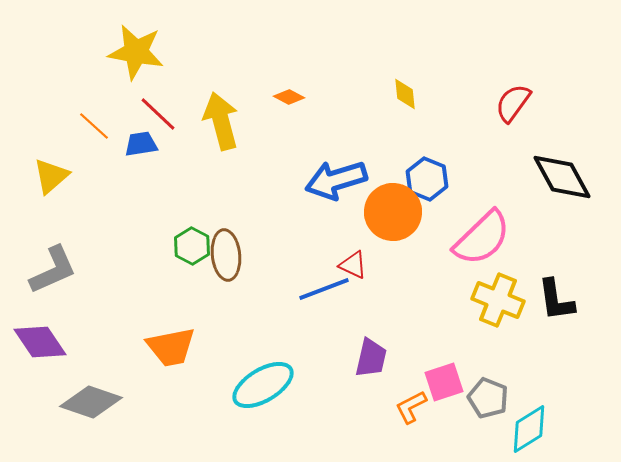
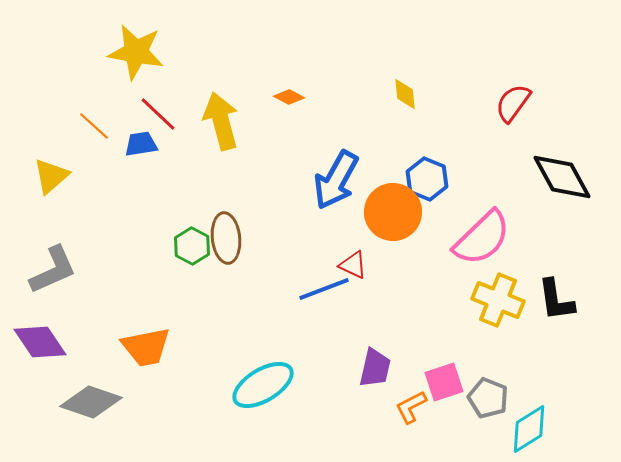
blue arrow: rotated 44 degrees counterclockwise
brown ellipse: moved 17 px up
orange trapezoid: moved 25 px left
purple trapezoid: moved 4 px right, 10 px down
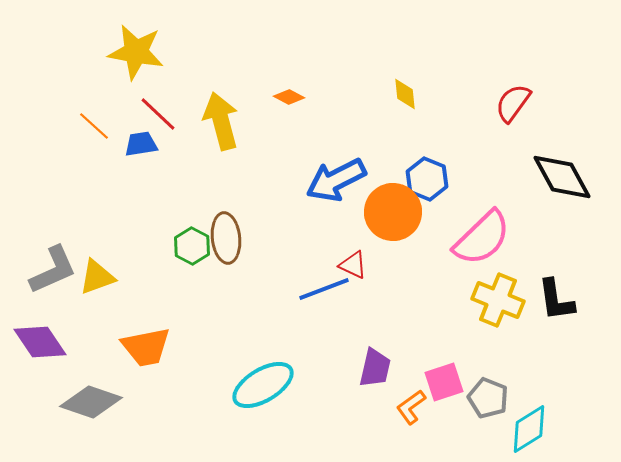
yellow triangle: moved 46 px right, 101 px down; rotated 21 degrees clockwise
blue arrow: rotated 34 degrees clockwise
orange L-shape: rotated 9 degrees counterclockwise
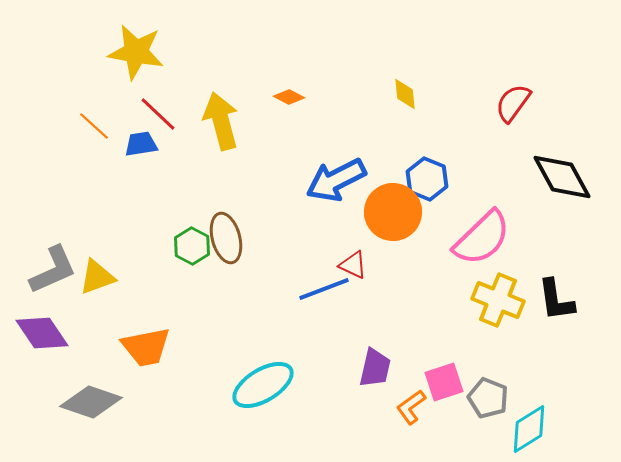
brown ellipse: rotated 9 degrees counterclockwise
purple diamond: moved 2 px right, 9 px up
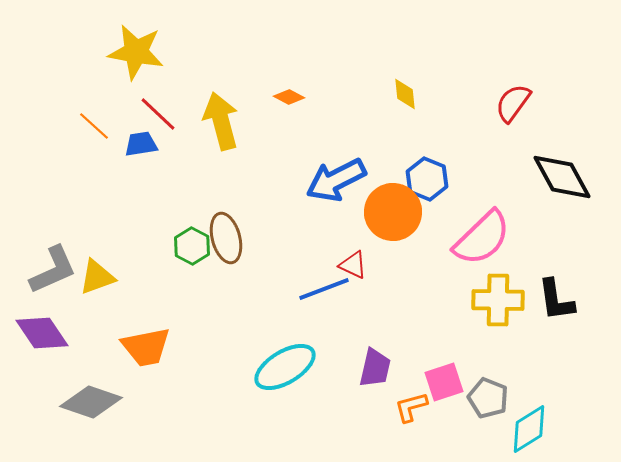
yellow cross: rotated 21 degrees counterclockwise
cyan ellipse: moved 22 px right, 18 px up
orange L-shape: rotated 21 degrees clockwise
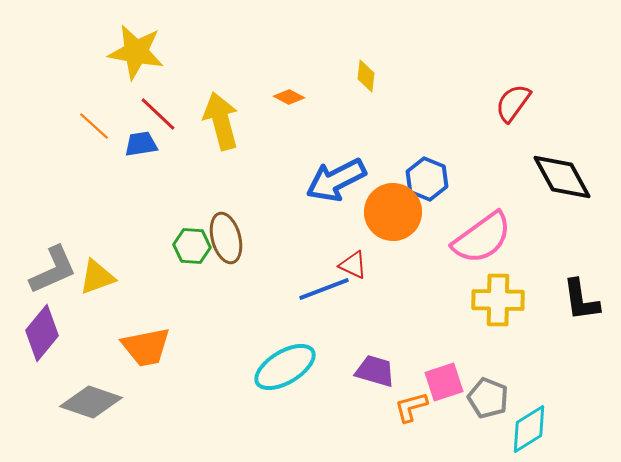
yellow diamond: moved 39 px left, 18 px up; rotated 12 degrees clockwise
pink semicircle: rotated 8 degrees clockwise
green hexagon: rotated 24 degrees counterclockwise
black L-shape: moved 25 px right
purple diamond: rotated 74 degrees clockwise
purple trapezoid: moved 3 px down; rotated 87 degrees counterclockwise
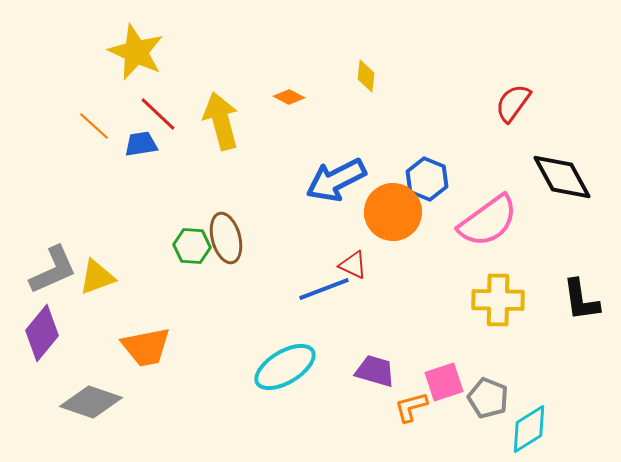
yellow star: rotated 14 degrees clockwise
pink semicircle: moved 6 px right, 17 px up
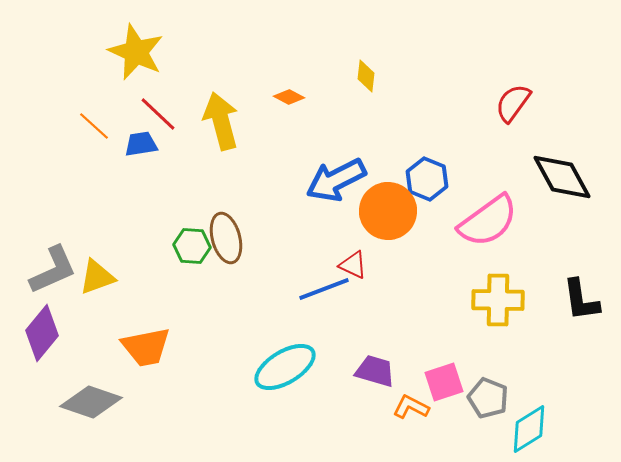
orange circle: moved 5 px left, 1 px up
orange L-shape: rotated 42 degrees clockwise
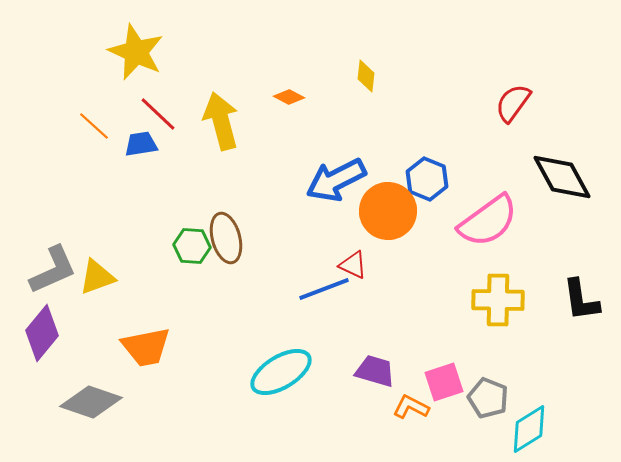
cyan ellipse: moved 4 px left, 5 px down
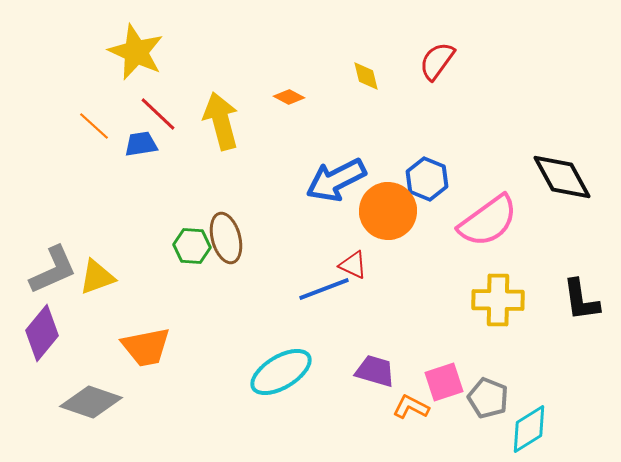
yellow diamond: rotated 20 degrees counterclockwise
red semicircle: moved 76 px left, 42 px up
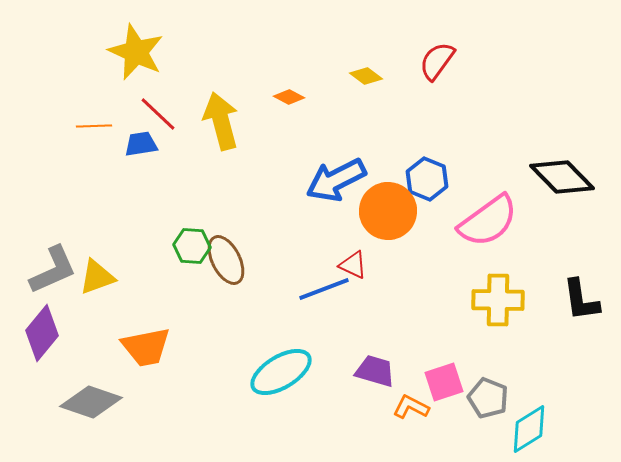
yellow diamond: rotated 40 degrees counterclockwise
orange line: rotated 44 degrees counterclockwise
black diamond: rotated 16 degrees counterclockwise
brown ellipse: moved 22 px down; rotated 12 degrees counterclockwise
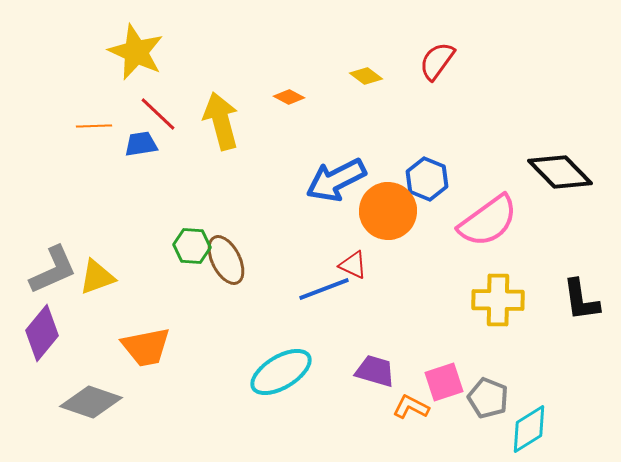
black diamond: moved 2 px left, 5 px up
